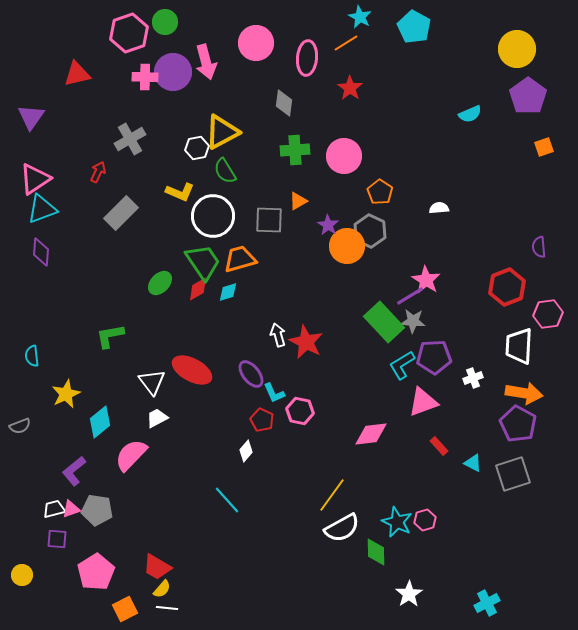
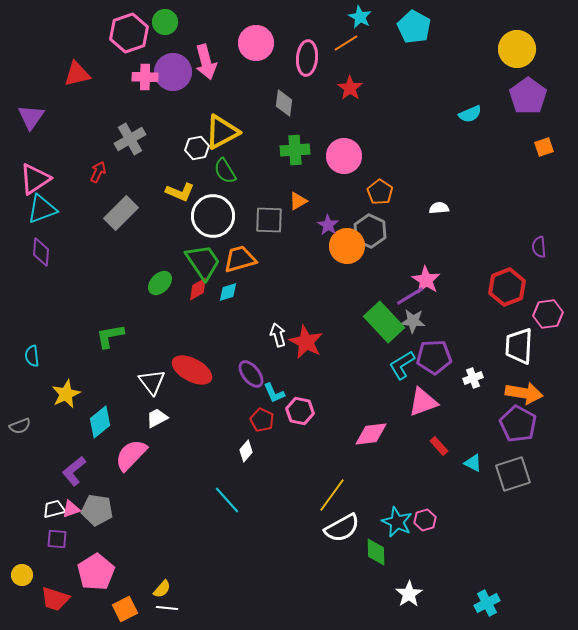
red trapezoid at (157, 567): moved 102 px left, 32 px down; rotated 12 degrees counterclockwise
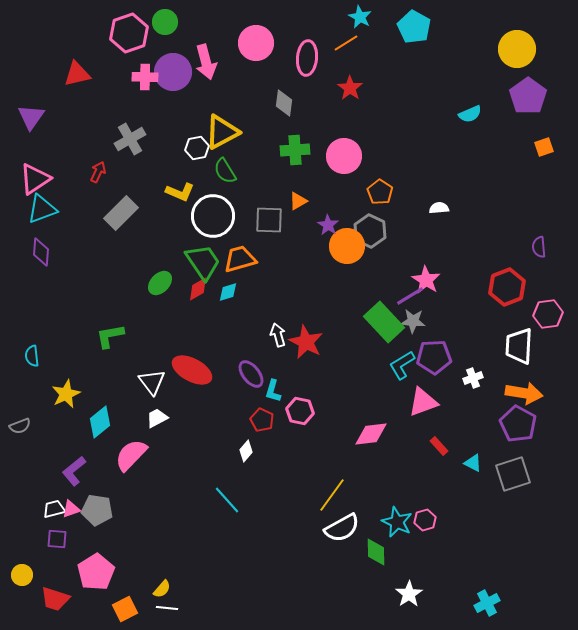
cyan L-shape at (274, 393): moved 1 px left, 2 px up; rotated 40 degrees clockwise
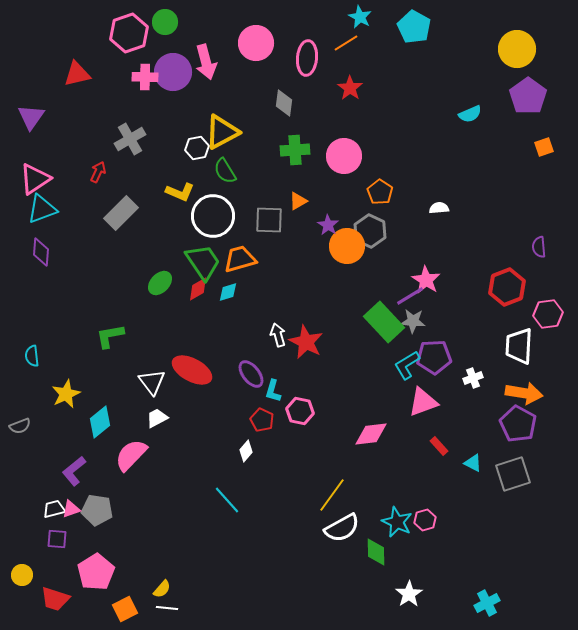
cyan L-shape at (402, 365): moved 5 px right
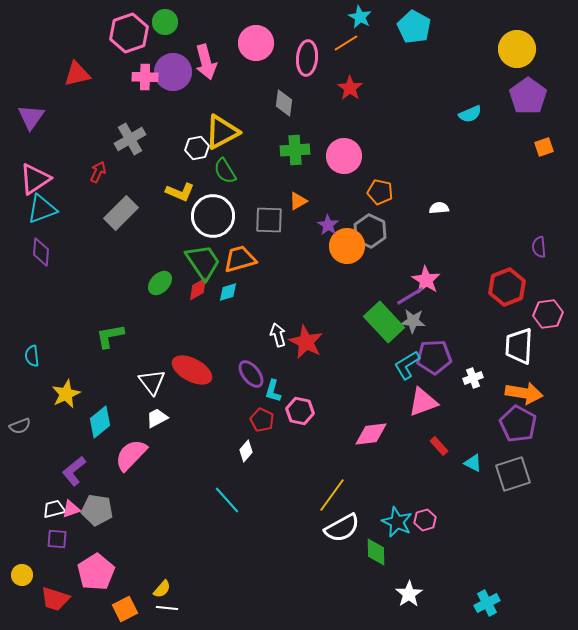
orange pentagon at (380, 192): rotated 20 degrees counterclockwise
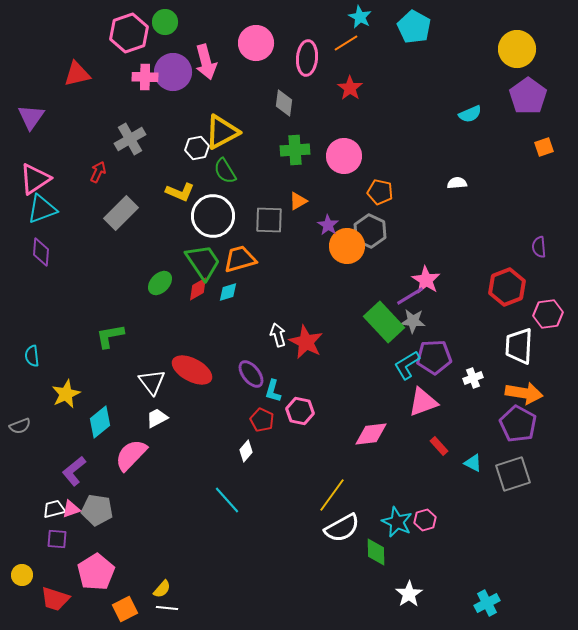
white semicircle at (439, 208): moved 18 px right, 25 px up
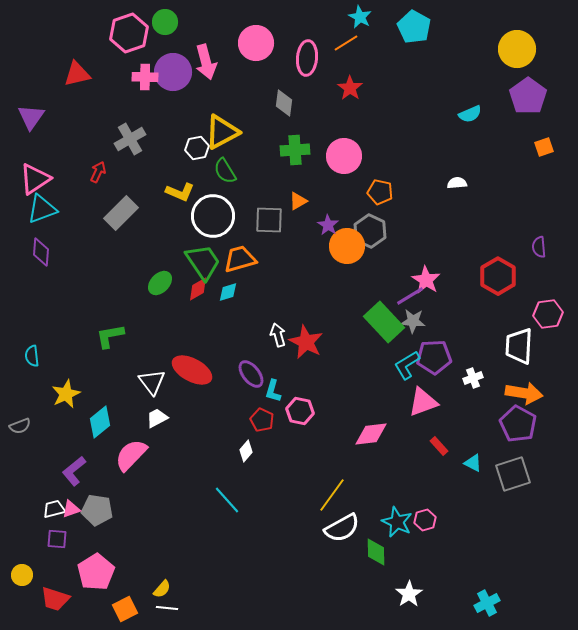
red hexagon at (507, 287): moved 9 px left, 11 px up; rotated 9 degrees counterclockwise
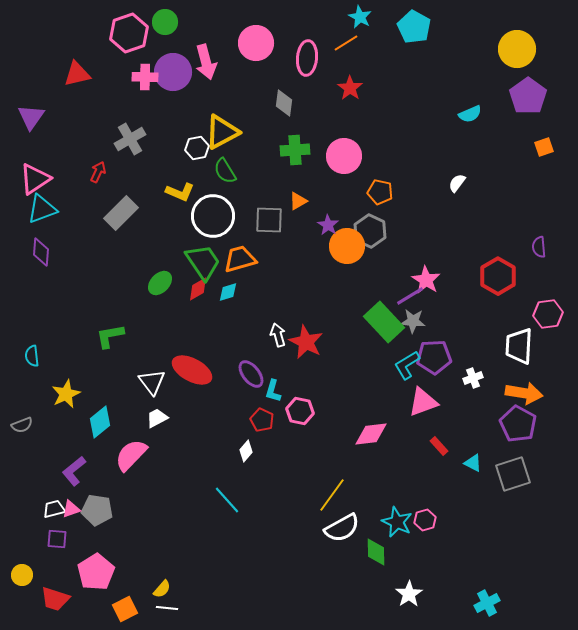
white semicircle at (457, 183): rotated 48 degrees counterclockwise
gray semicircle at (20, 426): moved 2 px right, 1 px up
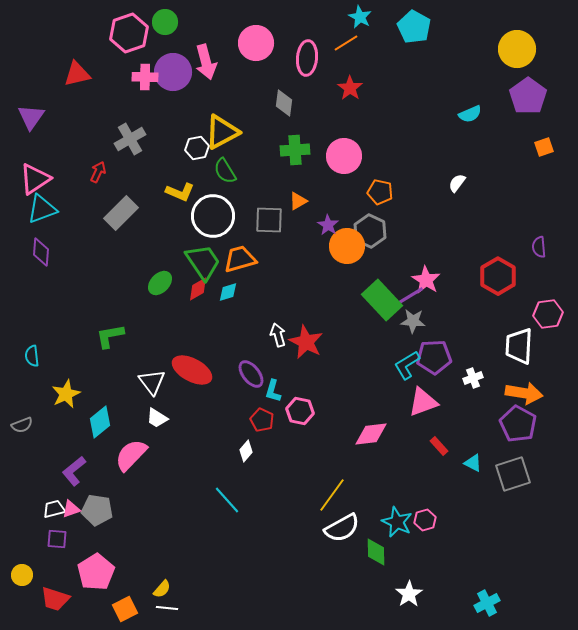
green rectangle at (384, 322): moved 2 px left, 22 px up
white trapezoid at (157, 418): rotated 120 degrees counterclockwise
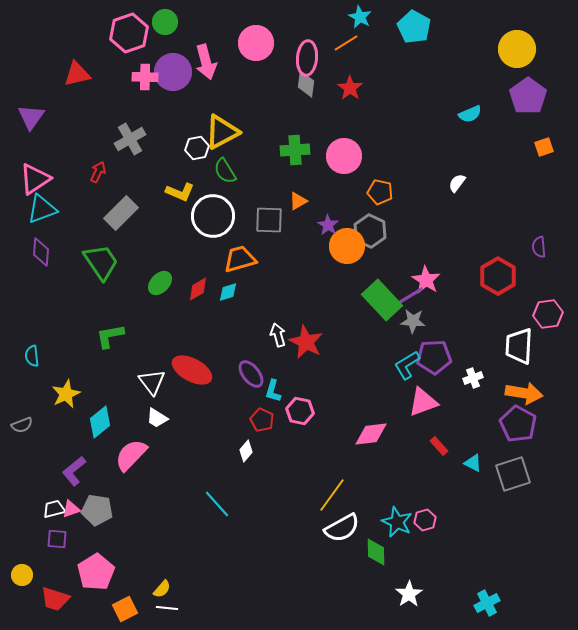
gray diamond at (284, 103): moved 22 px right, 19 px up
green trapezoid at (203, 262): moved 102 px left
cyan line at (227, 500): moved 10 px left, 4 px down
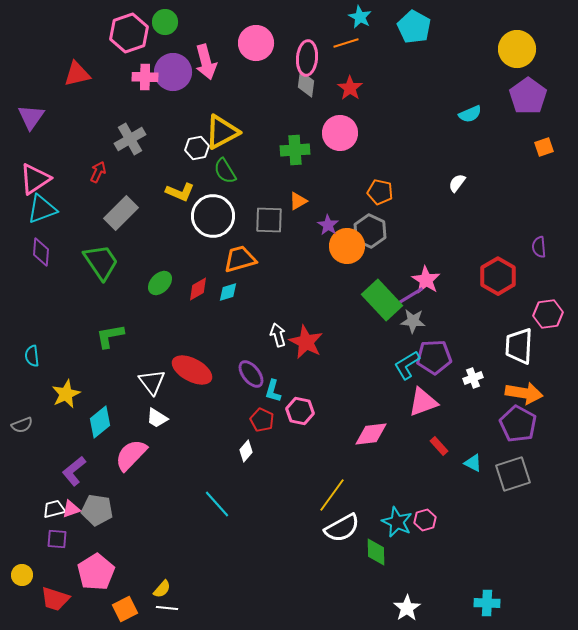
orange line at (346, 43): rotated 15 degrees clockwise
pink circle at (344, 156): moved 4 px left, 23 px up
white star at (409, 594): moved 2 px left, 14 px down
cyan cross at (487, 603): rotated 30 degrees clockwise
